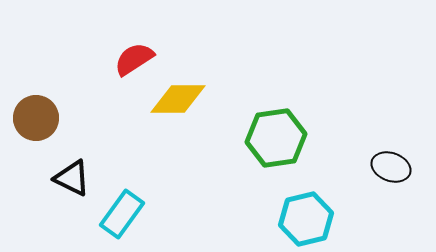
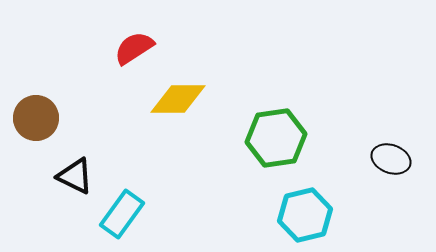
red semicircle: moved 11 px up
black ellipse: moved 8 px up
black triangle: moved 3 px right, 2 px up
cyan hexagon: moved 1 px left, 4 px up
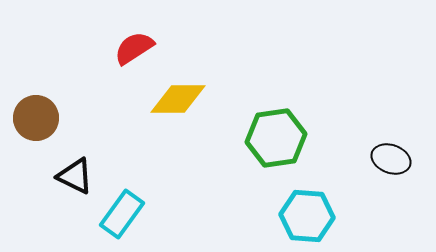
cyan hexagon: moved 2 px right, 1 px down; rotated 18 degrees clockwise
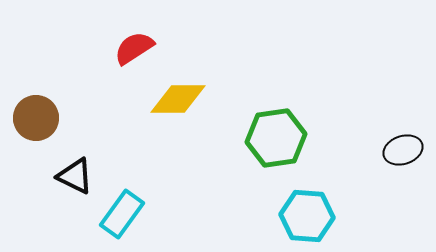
black ellipse: moved 12 px right, 9 px up; rotated 39 degrees counterclockwise
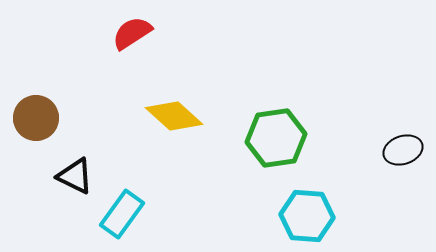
red semicircle: moved 2 px left, 15 px up
yellow diamond: moved 4 px left, 17 px down; rotated 42 degrees clockwise
